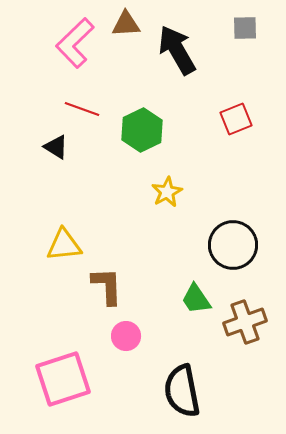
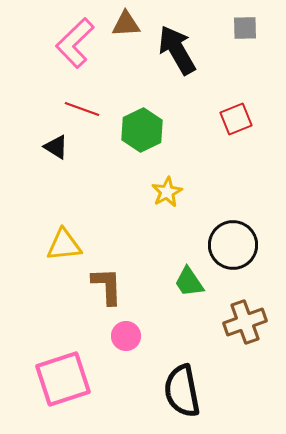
green trapezoid: moved 7 px left, 17 px up
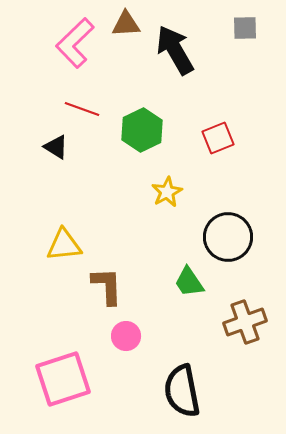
black arrow: moved 2 px left
red square: moved 18 px left, 19 px down
black circle: moved 5 px left, 8 px up
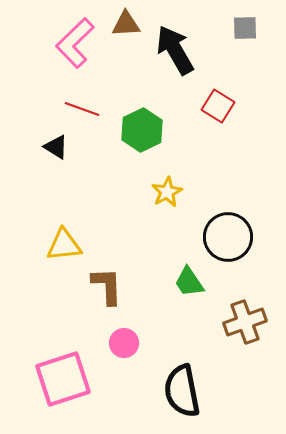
red square: moved 32 px up; rotated 36 degrees counterclockwise
pink circle: moved 2 px left, 7 px down
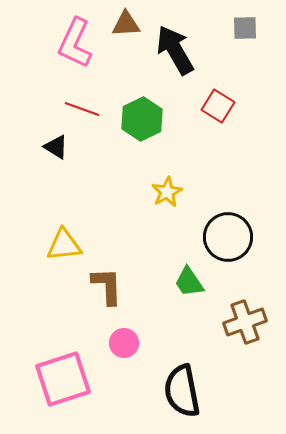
pink L-shape: rotated 21 degrees counterclockwise
green hexagon: moved 11 px up
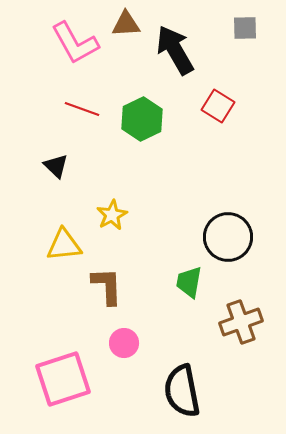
pink L-shape: rotated 54 degrees counterclockwise
black triangle: moved 19 px down; rotated 12 degrees clockwise
yellow star: moved 55 px left, 23 px down
green trapezoid: rotated 44 degrees clockwise
brown cross: moved 4 px left
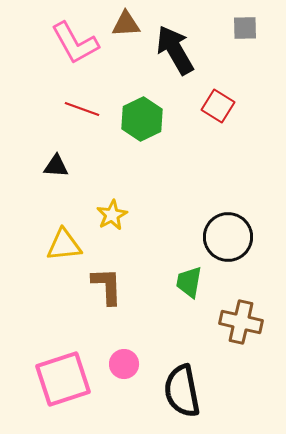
black triangle: rotated 40 degrees counterclockwise
brown cross: rotated 33 degrees clockwise
pink circle: moved 21 px down
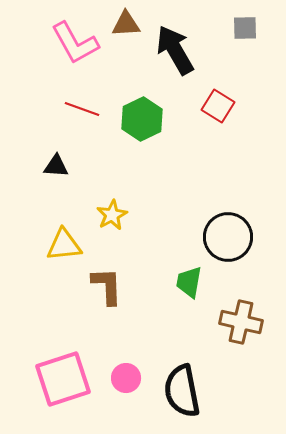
pink circle: moved 2 px right, 14 px down
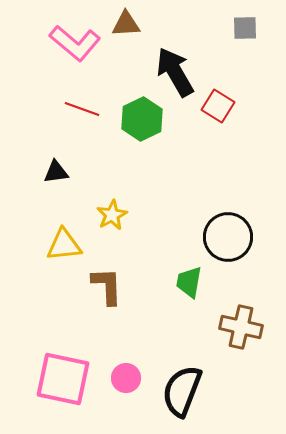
pink L-shape: rotated 21 degrees counterclockwise
black arrow: moved 22 px down
black triangle: moved 6 px down; rotated 12 degrees counterclockwise
brown cross: moved 5 px down
pink square: rotated 30 degrees clockwise
black semicircle: rotated 32 degrees clockwise
